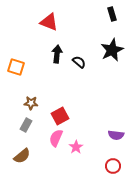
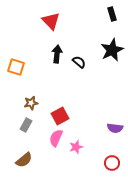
red triangle: moved 2 px right, 1 px up; rotated 24 degrees clockwise
brown star: rotated 16 degrees counterclockwise
purple semicircle: moved 1 px left, 7 px up
pink star: rotated 16 degrees clockwise
brown semicircle: moved 2 px right, 4 px down
red circle: moved 1 px left, 3 px up
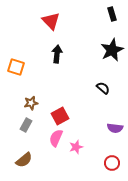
black semicircle: moved 24 px right, 26 px down
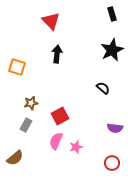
orange square: moved 1 px right
pink semicircle: moved 3 px down
brown semicircle: moved 9 px left, 2 px up
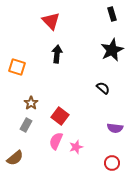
brown star: rotated 24 degrees counterclockwise
red square: rotated 24 degrees counterclockwise
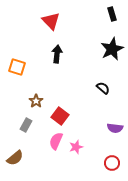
black star: moved 1 px up
brown star: moved 5 px right, 2 px up
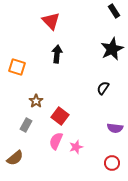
black rectangle: moved 2 px right, 3 px up; rotated 16 degrees counterclockwise
black semicircle: rotated 96 degrees counterclockwise
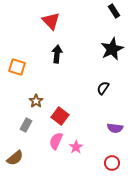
pink star: rotated 16 degrees counterclockwise
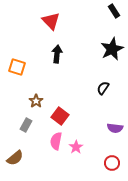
pink semicircle: rotated 12 degrees counterclockwise
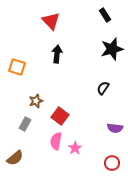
black rectangle: moved 9 px left, 4 px down
black star: rotated 10 degrees clockwise
brown star: rotated 16 degrees clockwise
gray rectangle: moved 1 px left, 1 px up
pink star: moved 1 px left, 1 px down
